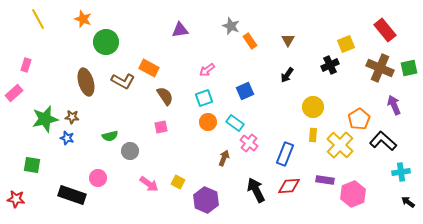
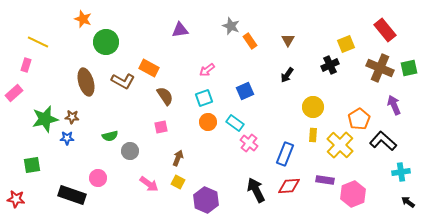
yellow line at (38, 19): moved 23 px down; rotated 35 degrees counterclockwise
blue star at (67, 138): rotated 16 degrees counterclockwise
brown arrow at (224, 158): moved 46 px left
green square at (32, 165): rotated 18 degrees counterclockwise
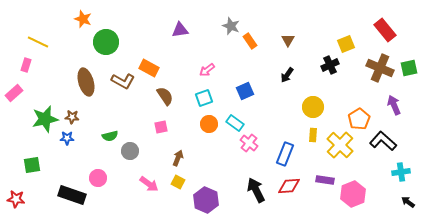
orange circle at (208, 122): moved 1 px right, 2 px down
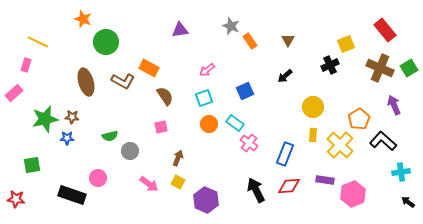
green square at (409, 68): rotated 18 degrees counterclockwise
black arrow at (287, 75): moved 2 px left, 1 px down; rotated 14 degrees clockwise
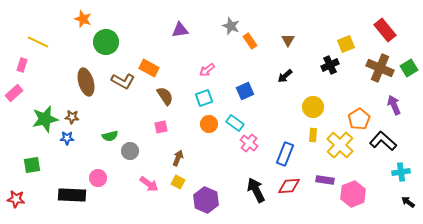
pink rectangle at (26, 65): moved 4 px left
black rectangle at (72, 195): rotated 16 degrees counterclockwise
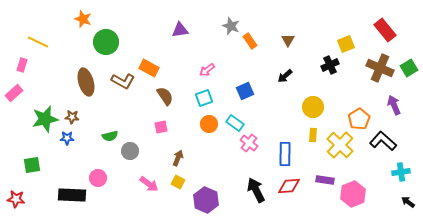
blue rectangle at (285, 154): rotated 20 degrees counterclockwise
